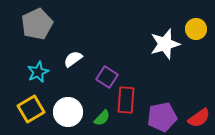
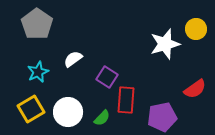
gray pentagon: rotated 12 degrees counterclockwise
red semicircle: moved 4 px left, 29 px up
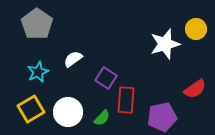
purple square: moved 1 px left, 1 px down
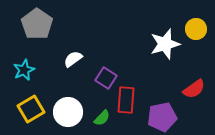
cyan star: moved 14 px left, 2 px up
red semicircle: moved 1 px left
